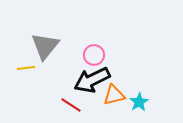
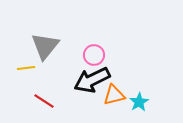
red line: moved 27 px left, 4 px up
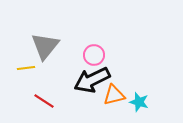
cyan star: rotated 24 degrees counterclockwise
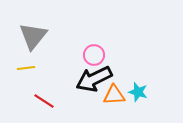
gray triangle: moved 12 px left, 10 px up
black arrow: moved 2 px right, 1 px up
orange triangle: rotated 10 degrees clockwise
cyan star: moved 1 px left, 10 px up
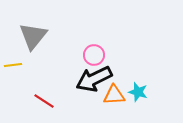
yellow line: moved 13 px left, 3 px up
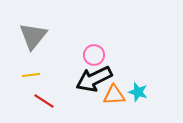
yellow line: moved 18 px right, 10 px down
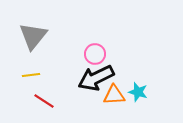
pink circle: moved 1 px right, 1 px up
black arrow: moved 2 px right, 1 px up
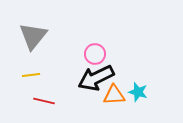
red line: rotated 20 degrees counterclockwise
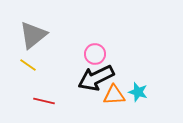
gray triangle: moved 1 px up; rotated 12 degrees clockwise
yellow line: moved 3 px left, 10 px up; rotated 42 degrees clockwise
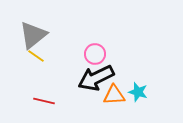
yellow line: moved 8 px right, 9 px up
